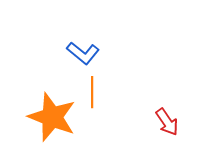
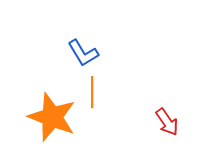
blue L-shape: rotated 20 degrees clockwise
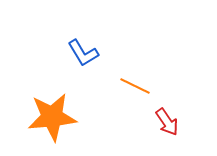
orange line: moved 43 px right, 6 px up; rotated 64 degrees counterclockwise
orange star: rotated 27 degrees counterclockwise
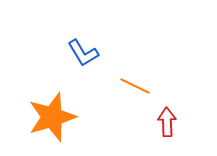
orange star: rotated 12 degrees counterclockwise
red arrow: rotated 148 degrees counterclockwise
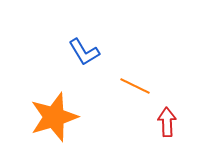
blue L-shape: moved 1 px right, 1 px up
orange star: moved 2 px right
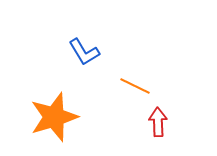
red arrow: moved 9 px left
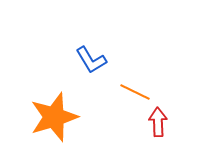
blue L-shape: moved 7 px right, 8 px down
orange line: moved 6 px down
